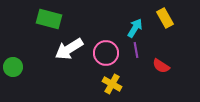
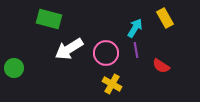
green circle: moved 1 px right, 1 px down
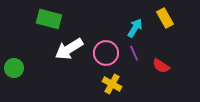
purple line: moved 2 px left, 3 px down; rotated 14 degrees counterclockwise
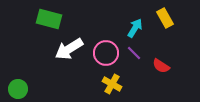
purple line: rotated 21 degrees counterclockwise
green circle: moved 4 px right, 21 px down
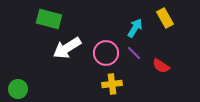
white arrow: moved 2 px left, 1 px up
yellow cross: rotated 36 degrees counterclockwise
